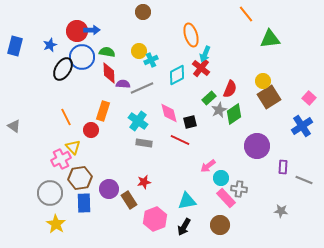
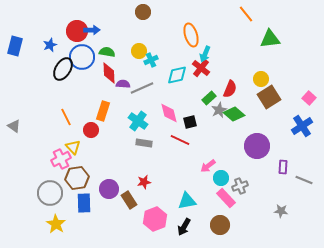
cyan diamond at (177, 75): rotated 15 degrees clockwise
yellow circle at (263, 81): moved 2 px left, 2 px up
green diamond at (234, 114): rotated 75 degrees clockwise
brown hexagon at (80, 178): moved 3 px left
gray cross at (239, 189): moved 1 px right, 3 px up; rotated 28 degrees counterclockwise
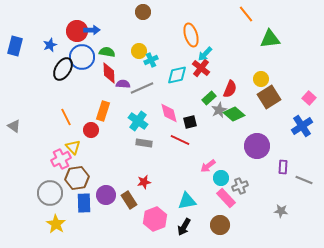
cyan arrow at (205, 54): rotated 21 degrees clockwise
purple circle at (109, 189): moved 3 px left, 6 px down
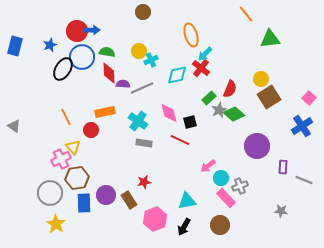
orange rectangle at (103, 111): moved 2 px right, 1 px down; rotated 60 degrees clockwise
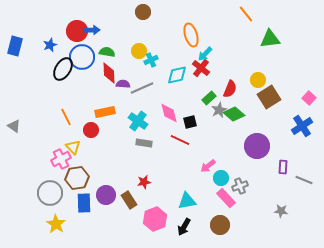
yellow circle at (261, 79): moved 3 px left, 1 px down
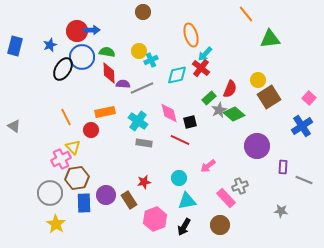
cyan circle at (221, 178): moved 42 px left
